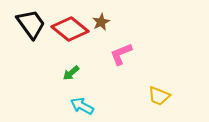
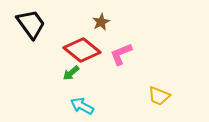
red diamond: moved 12 px right, 21 px down
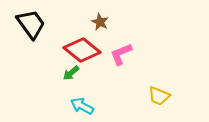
brown star: moved 1 px left; rotated 18 degrees counterclockwise
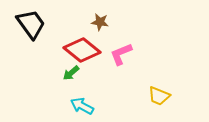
brown star: rotated 18 degrees counterclockwise
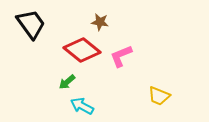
pink L-shape: moved 2 px down
green arrow: moved 4 px left, 9 px down
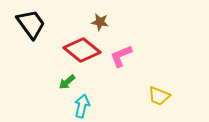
cyan arrow: rotated 75 degrees clockwise
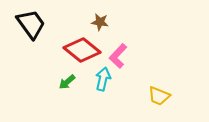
pink L-shape: moved 3 px left; rotated 25 degrees counterclockwise
cyan arrow: moved 21 px right, 27 px up
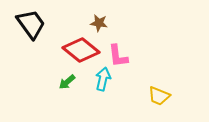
brown star: moved 1 px left, 1 px down
red diamond: moved 1 px left
pink L-shape: rotated 50 degrees counterclockwise
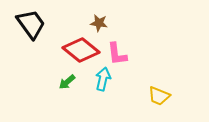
pink L-shape: moved 1 px left, 2 px up
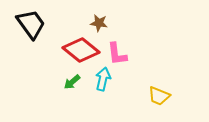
green arrow: moved 5 px right
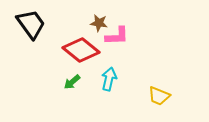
pink L-shape: moved 18 px up; rotated 85 degrees counterclockwise
cyan arrow: moved 6 px right
